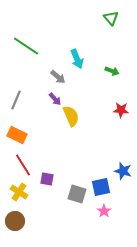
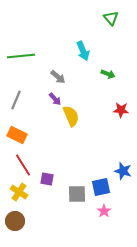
green line: moved 5 px left, 10 px down; rotated 40 degrees counterclockwise
cyan arrow: moved 6 px right, 8 px up
green arrow: moved 4 px left, 3 px down
gray square: rotated 18 degrees counterclockwise
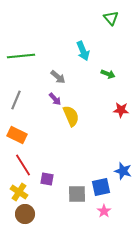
brown circle: moved 10 px right, 7 px up
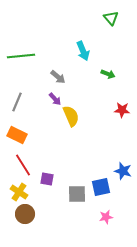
gray line: moved 1 px right, 2 px down
red star: moved 1 px right
pink star: moved 2 px right, 6 px down; rotated 24 degrees clockwise
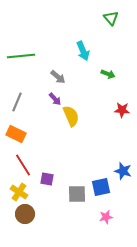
orange rectangle: moved 1 px left, 1 px up
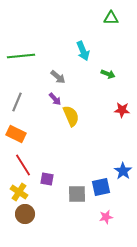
green triangle: rotated 49 degrees counterclockwise
blue star: rotated 18 degrees clockwise
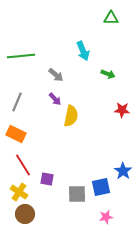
gray arrow: moved 2 px left, 2 px up
yellow semicircle: rotated 35 degrees clockwise
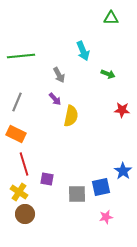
gray arrow: moved 3 px right; rotated 21 degrees clockwise
red line: moved 1 px right, 1 px up; rotated 15 degrees clockwise
